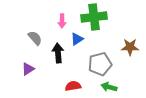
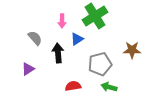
green cross: moved 1 px right, 1 px up; rotated 25 degrees counterclockwise
brown star: moved 2 px right, 3 px down
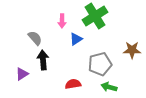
blue triangle: moved 1 px left
black arrow: moved 15 px left, 7 px down
purple triangle: moved 6 px left, 5 px down
red semicircle: moved 2 px up
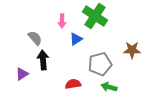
green cross: rotated 25 degrees counterclockwise
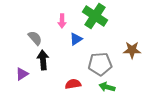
gray pentagon: rotated 10 degrees clockwise
green arrow: moved 2 px left
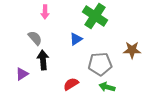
pink arrow: moved 17 px left, 9 px up
red semicircle: moved 2 px left; rotated 21 degrees counterclockwise
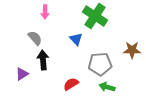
blue triangle: rotated 40 degrees counterclockwise
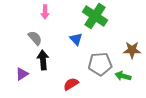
green arrow: moved 16 px right, 11 px up
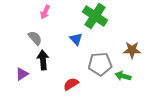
pink arrow: rotated 24 degrees clockwise
